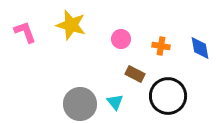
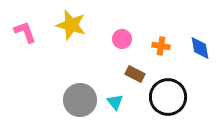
pink circle: moved 1 px right
black circle: moved 1 px down
gray circle: moved 4 px up
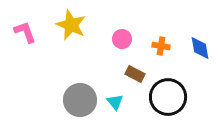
yellow star: rotated 8 degrees clockwise
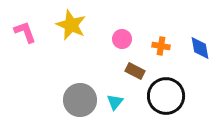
brown rectangle: moved 3 px up
black circle: moved 2 px left, 1 px up
cyan triangle: rotated 18 degrees clockwise
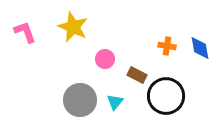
yellow star: moved 2 px right, 2 px down
pink circle: moved 17 px left, 20 px down
orange cross: moved 6 px right
brown rectangle: moved 2 px right, 4 px down
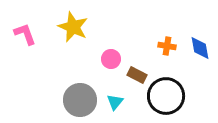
pink L-shape: moved 2 px down
pink circle: moved 6 px right
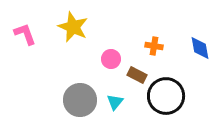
orange cross: moved 13 px left
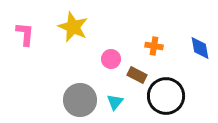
pink L-shape: rotated 25 degrees clockwise
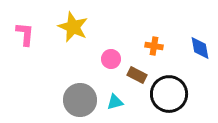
black circle: moved 3 px right, 2 px up
cyan triangle: rotated 36 degrees clockwise
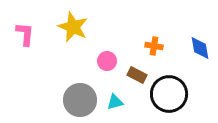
pink circle: moved 4 px left, 2 px down
